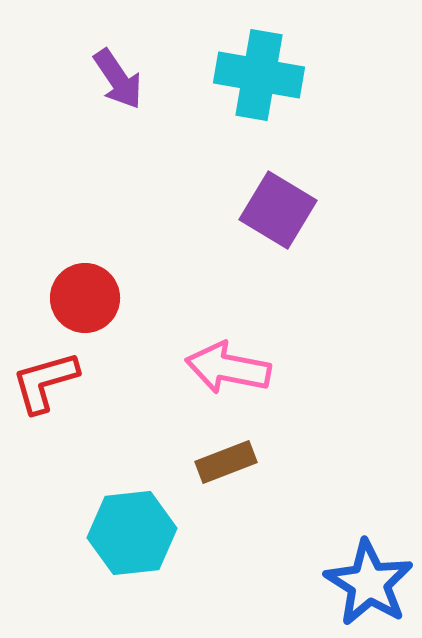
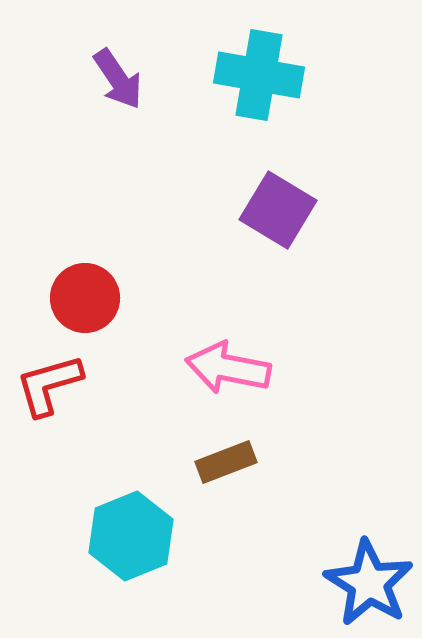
red L-shape: moved 4 px right, 3 px down
cyan hexagon: moved 1 px left, 3 px down; rotated 16 degrees counterclockwise
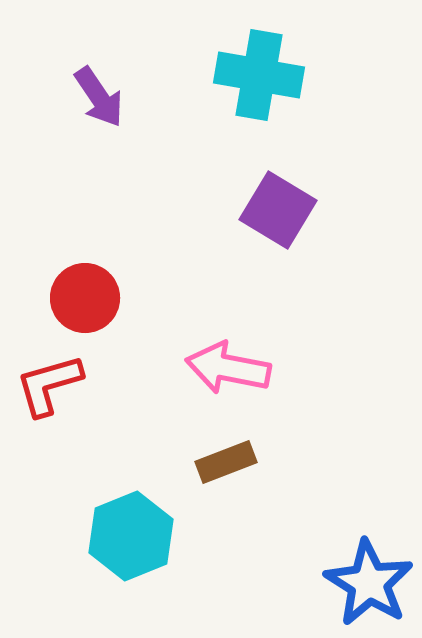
purple arrow: moved 19 px left, 18 px down
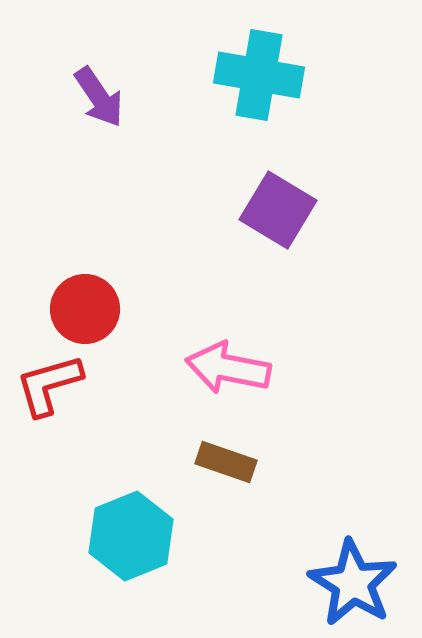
red circle: moved 11 px down
brown rectangle: rotated 40 degrees clockwise
blue star: moved 16 px left
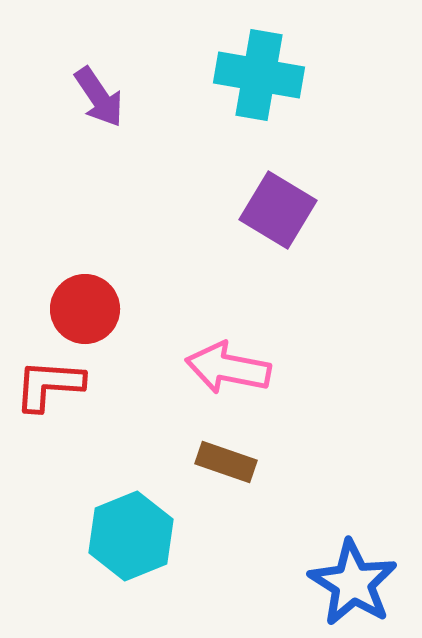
red L-shape: rotated 20 degrees clockwise
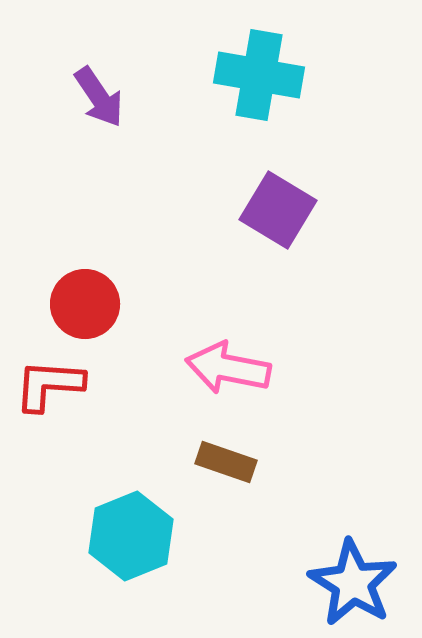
red circle: moved 5 px up
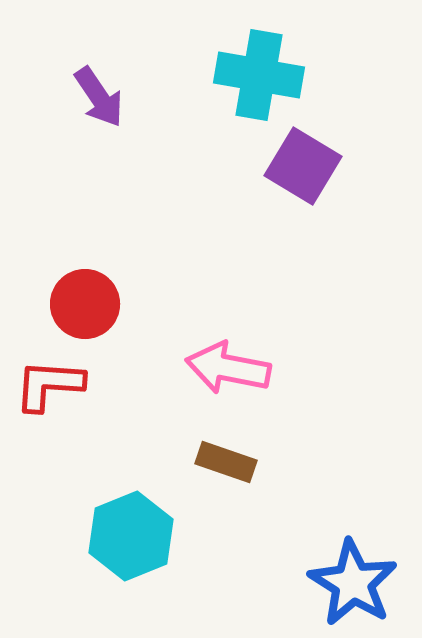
purple square: moved 25 px right, 44 px up
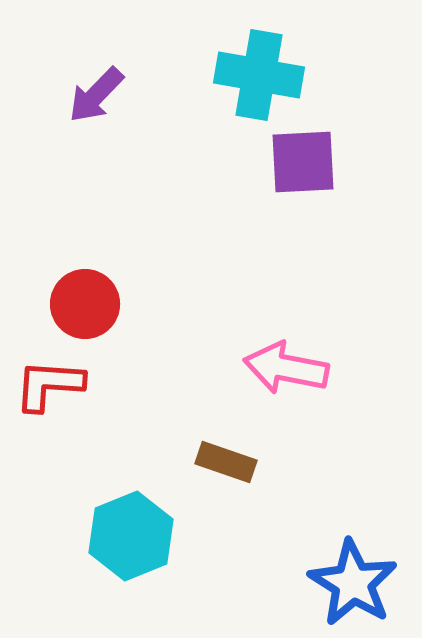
purple arrow: moved 3 px left, 2 px up; rotated 78 degrees clockwise
purple square: moved 4 px up; rotated 34 degrees counterclockwise
pink arrow: moved 58 px right
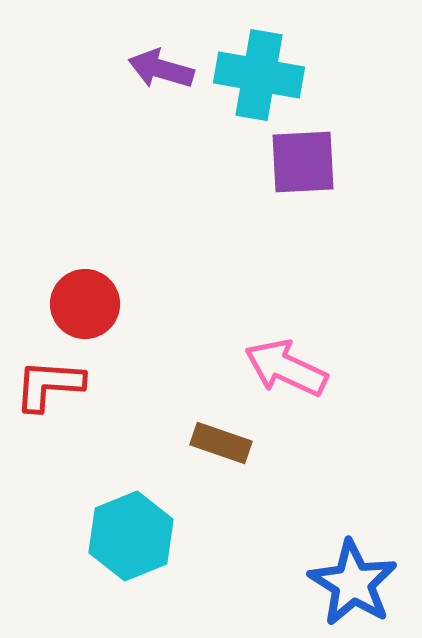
purple arrow: moved 65 px right, 26 px up; rotated 62 degrees clockwise
pink arrow: rotated 14 degrees clockwise
brown rectangle: moved 5 px left, 19 px up
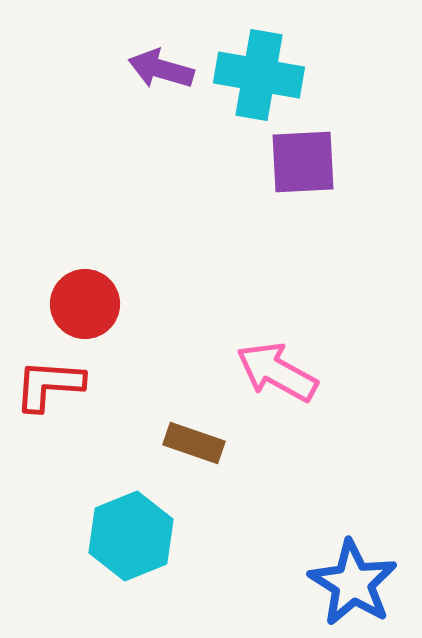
pink arrow: moved 9 px left, 4 px down; rotated 4 degrees clockwise
brown rectangle: moved 27 px left
